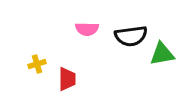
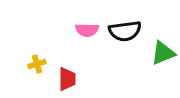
pink semicircle: moved 1 px down
black semicircle: moved 6 px left, 5 px up
green triangle: moved 1 px right, 1 px up; rotated 12 degrees counterclockwise
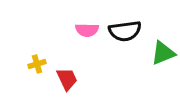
red trapezoid: rotated 25 degrees counterclockwise
